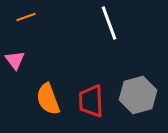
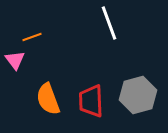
orange line: moved 6 px right, 20 px down
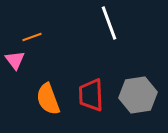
gray hexagon: rotated 6 degrees clockwise
red trapezoid: moved 6 px up
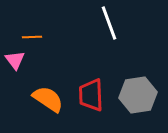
orange line: rotated 18 degrees clockwise
orange semicircle: rotated 144 degrees clockwise
